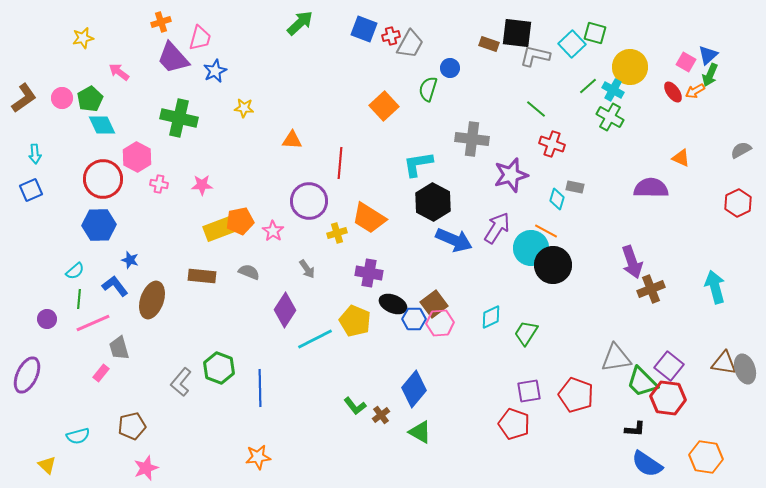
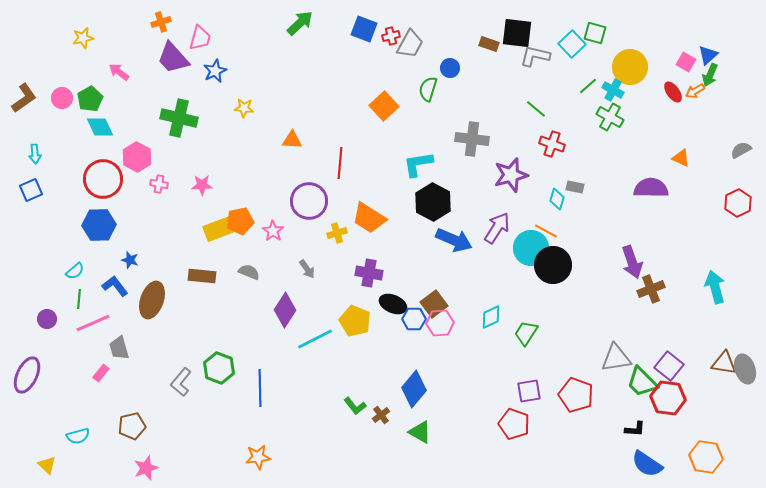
cyan diamond at (102, 125): moved 2 px left, 2 px down
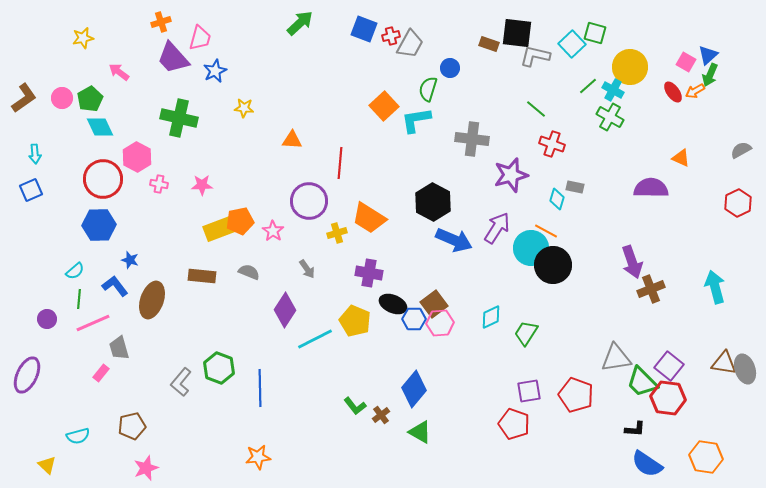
cyan L-shape at (418, 164): moved 2 px left, 44 px up
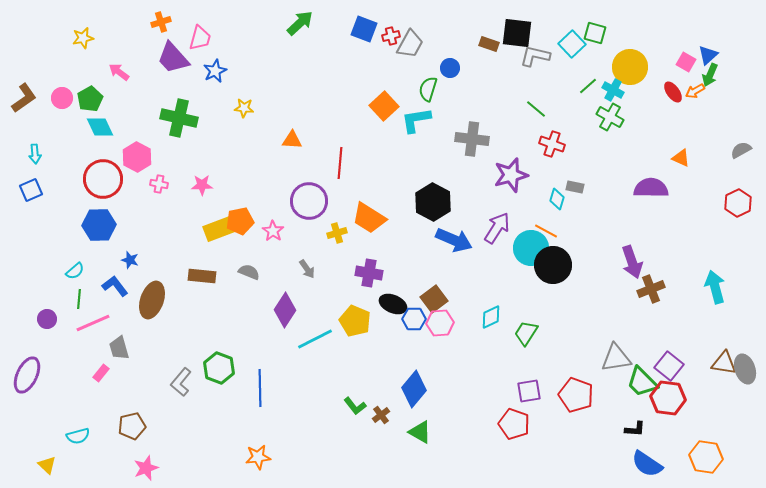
brown square at (434, 304): moved 5 px up
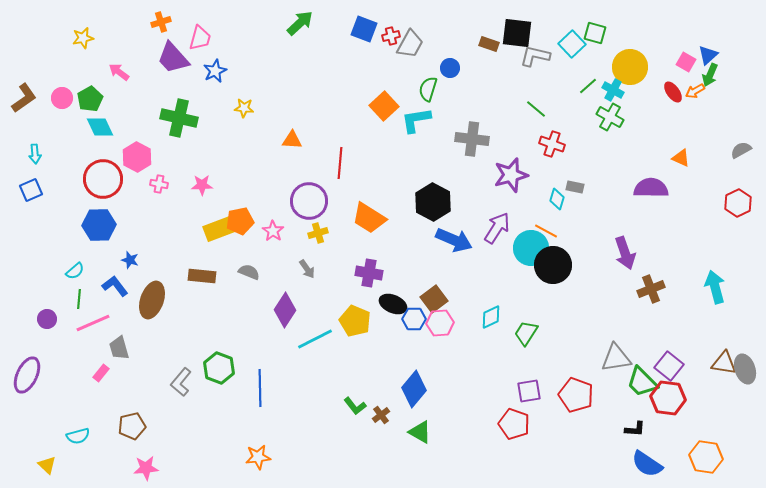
yellow cross at (337, 233): moved 19 px left
purple arrow at (632, 262): moved 7 px left, 9 px up
pink star at (146, 468): rotated 15 degrees clockwise
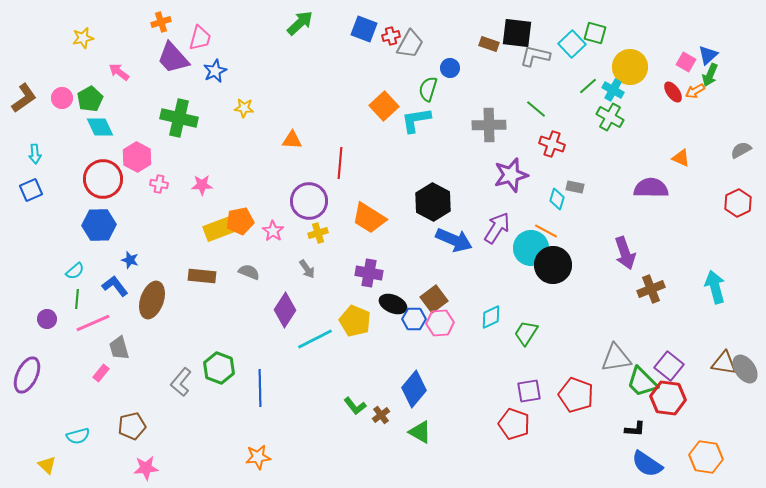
gray cross at (472, 139): moved 17 px right, 14 px up; rotated 8 degrees counterclockwise
green line at (79, 299): moved 2 px left
gray ellipse at (745, 369): rotated 16 degrees counterclockwise
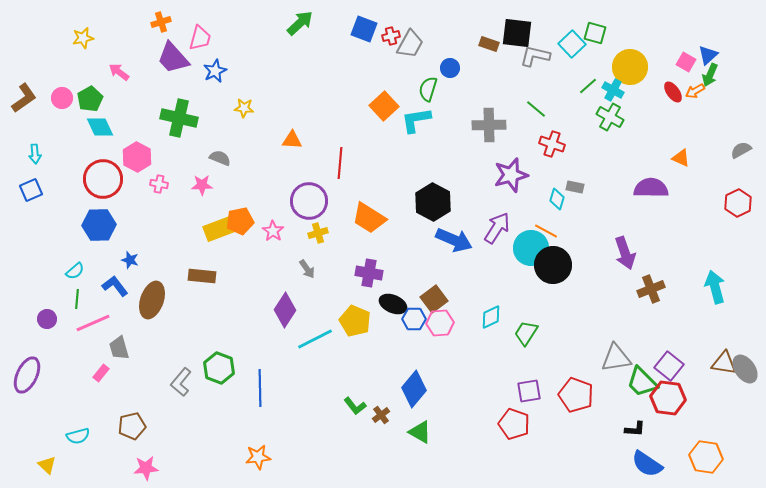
gray semicircle at (249, 272): moved 29 px left, 114 px up
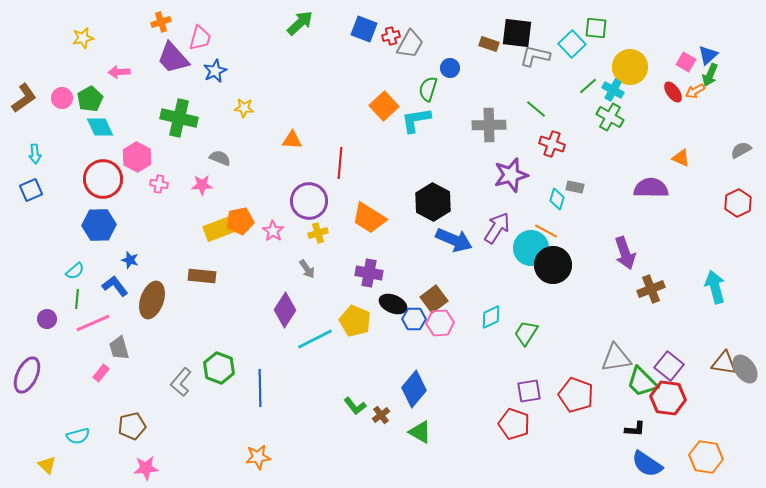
green square at (595, 33): moved 1 px right, 5 px up; rotated 10 degrees counterclockwise
pink arrow at (119, 72): rotated 40 degrees counterclockwise
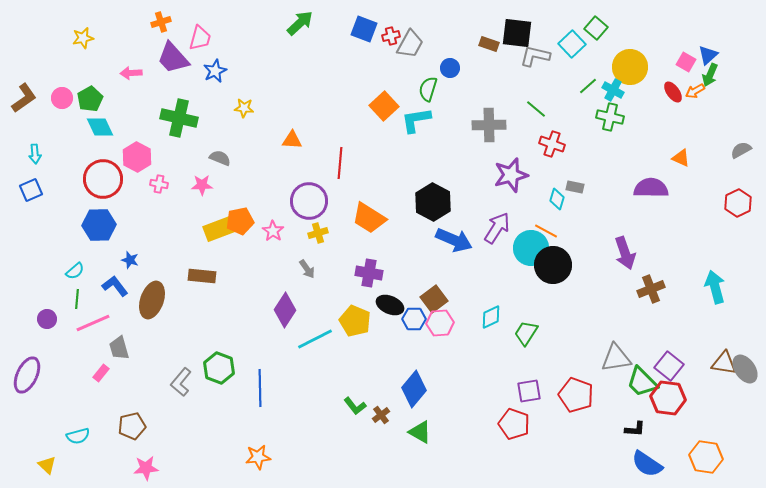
green square at (596, 28): rotated 35 degrees clockwise
pink arrow at (119, 72): moved 12 px right, 1 px down
green cross at (610, 117): rotated 16 degrees counterclockwise
black ellipse at (393, 304): moved 3 px left, 1 px down
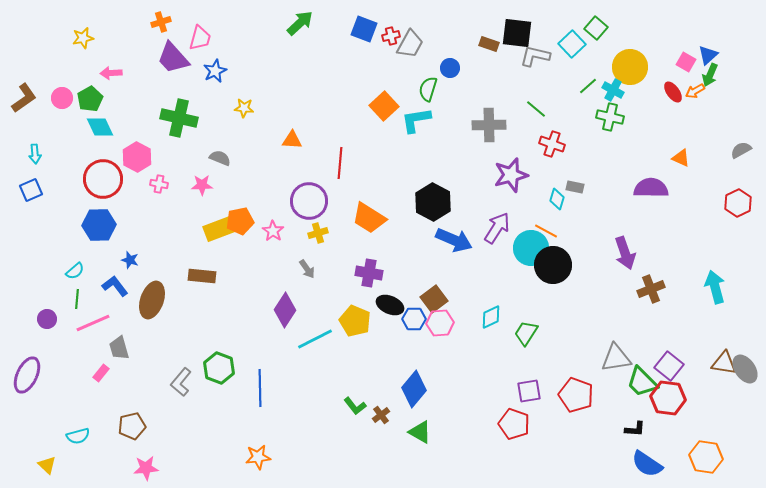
pink arrow at (131, 73): moved 20 px left
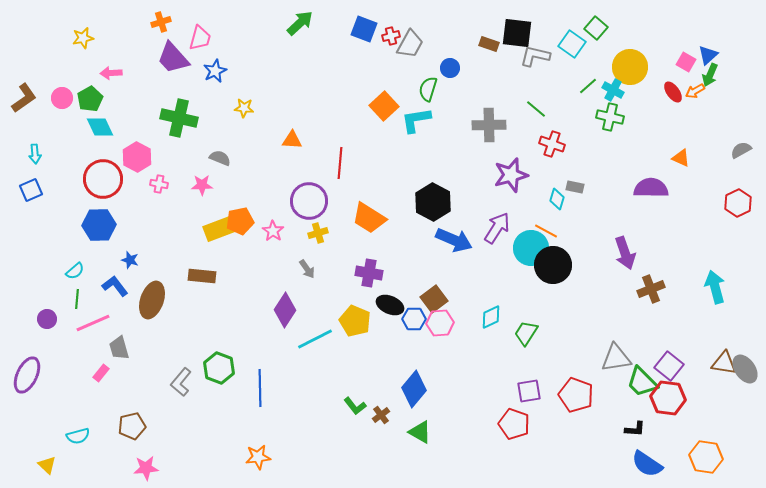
cyan square at (572, 44): rotated 12 degrees counterclockwise
